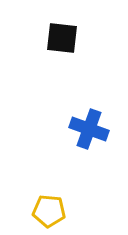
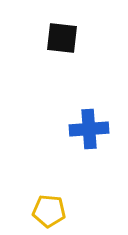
blue cross: rotated 24 degrees counterclockwise
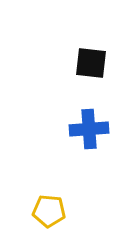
black square: moved 29 px right, 25 px down
